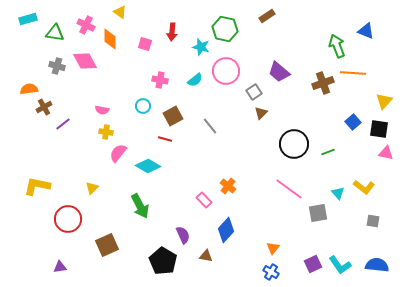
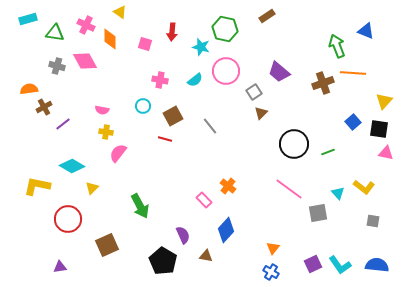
cyan diamond at (148, 166): moved 76 px left
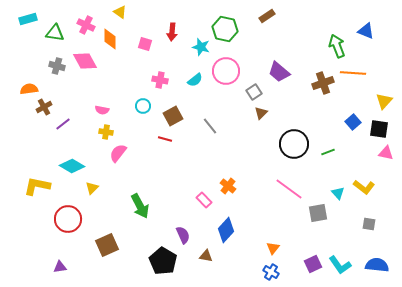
gray square at (373, 221): moved 4 px left, 3 px down
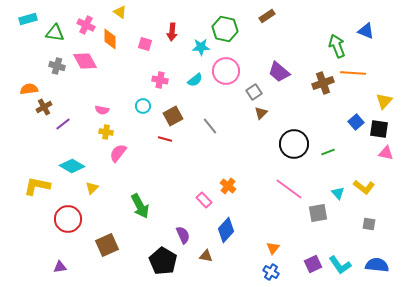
cyan star at (201, 47): rotated 18 degrees counterclockwise
blue square at (353, 122): moved 3 px right
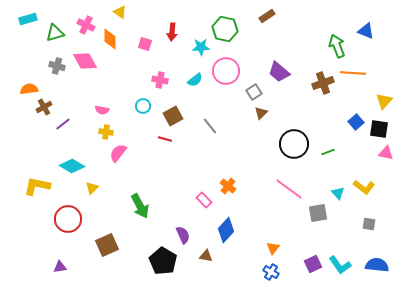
green triangle at (55, 33): rotated 24 degrees counterclockwise
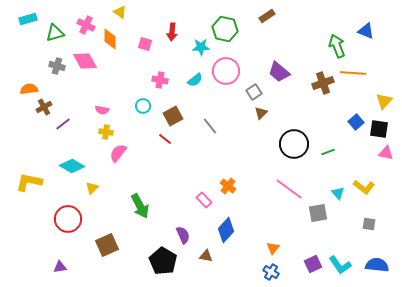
red line at (165, 139): rotated 24 degrees clockwise
yellow L-shape at (37, 186): moved 8 px left, 4 px up
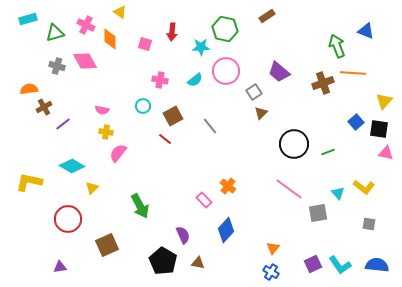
brown triangle at (206, 256): moved 8 px left, 7 px down
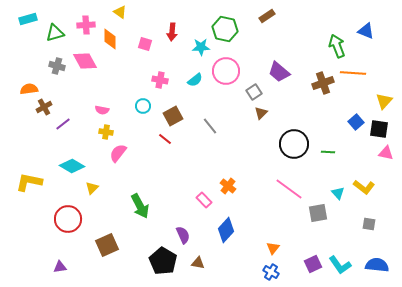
pink cross at (86, 25): rotated 30 degrees counterclockwise
green line at (328, 152): rotated 24 degrees clockwise
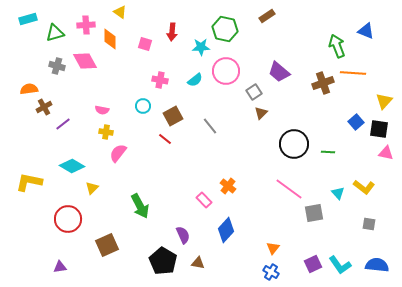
gray square at (318, 213): moved 4 px left
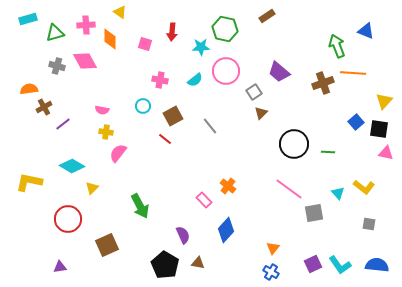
black pentagon at (163, 261): moved 2 px right, 4 px down
